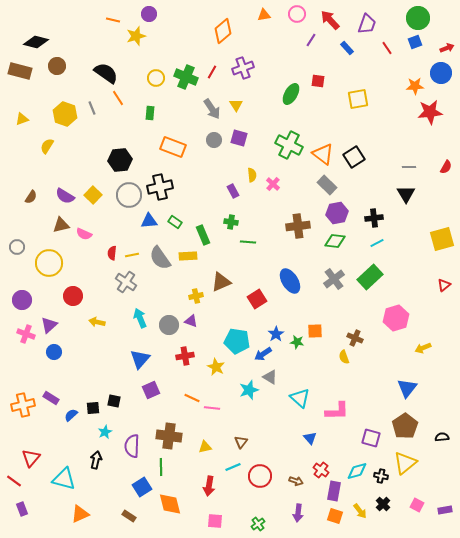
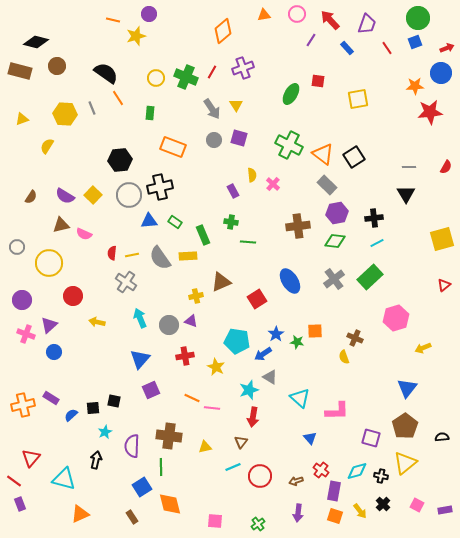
yellow hexagon at (65, 114): rotated 15 degrees counterclockwise
brown arrow at (296, 481): rotated 144 degrees clockwise
red arrow at (209, 486): moved 44 px right, 69 px up
purple rectangle at (22, 509): moved 2 px left, 5 px up
brown rectangle at (129, 516): moved 3 px right, 1 px down; rotated 24 degrees clockwise
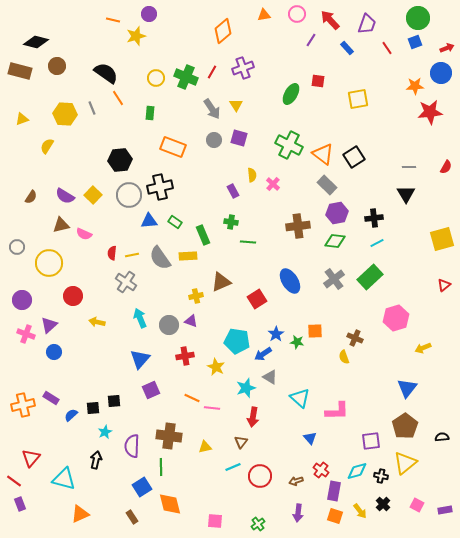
cyan star at (249, 390): moved 3 px left, 2 px up
black square at (114, 401): rotated 16 degrees counterclockwise
purple square at (371, 438): moved 3 px down; rotated 24 degrees counterclockwise
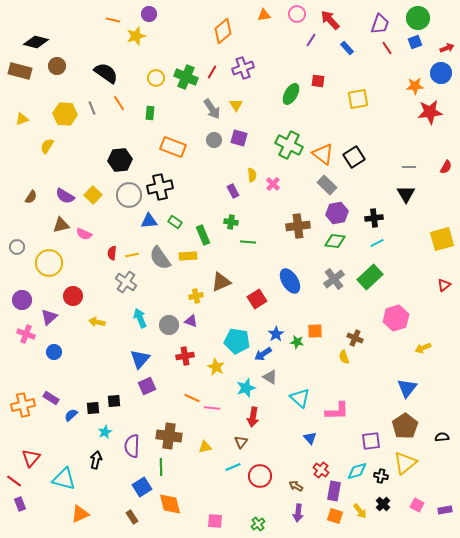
purple trapezoid at (367, 24): moved 13 px right
orange line at (118, 98): moved 1 px right, 5 px down
purple triangle at (49, 325): moved 8 px up
purple square at (151, 390): moved 4 px left, 4 px up
brown arrow at (296, 481): moved 5 px down; rotated 48 degrees clockwise
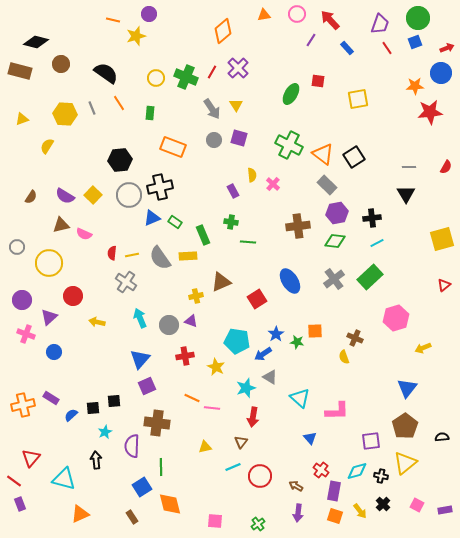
brown circle at (57, 66): moved 4 px right, 2 px up
purple cross at (243, 68): moved 5 px left; rotated 25 degrees counterclockwise
black cross at (374, 218): moved 2 px left
blue triangle at (149, 221): moved 3 px right, 3 px up; rotated 18 degrees counterclockwise
brown cross at (169, 436): moved 12 px left, 13 px up
black arrow at (96, 460): rotated 18 degrees counterclockwise
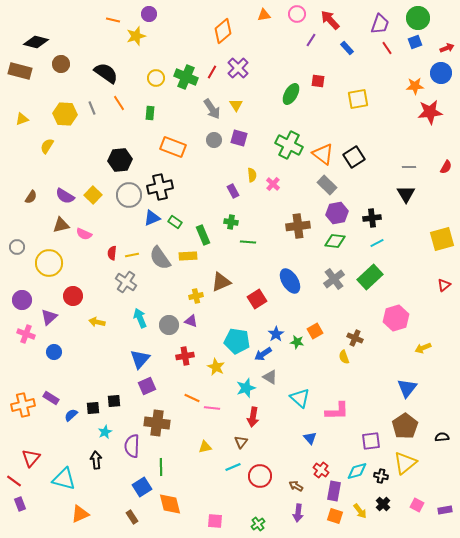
orange square at (315, 331): rotated 28 degrees counterclockwise
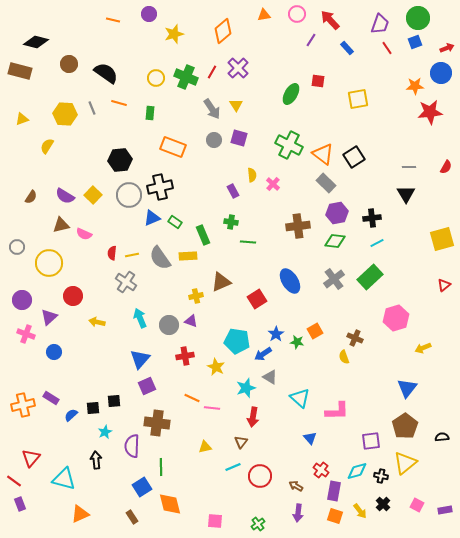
yellow star at (136, 36): moved 38 px right, 2 px up
brown circle at (61, 64): moved 8 px right
orange line at (119, 103): rotated 42 degrees counterclockwise
gray rectangle at (327, 185): moved 1 px left, 2 px up
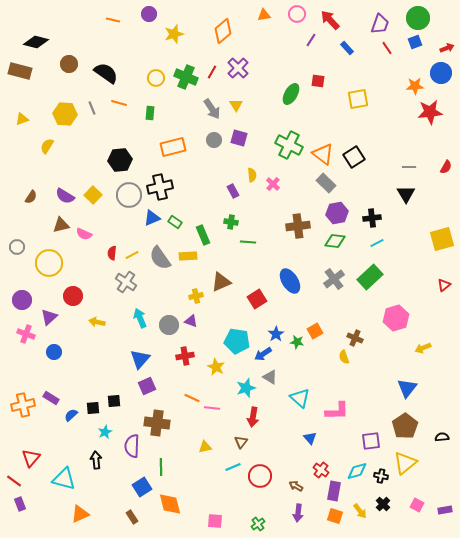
orange rectangle at (173, 147): rotated 35 degrees counterclockwise
yellow line at (132, 255): rotated 16 degrees counterclockwise
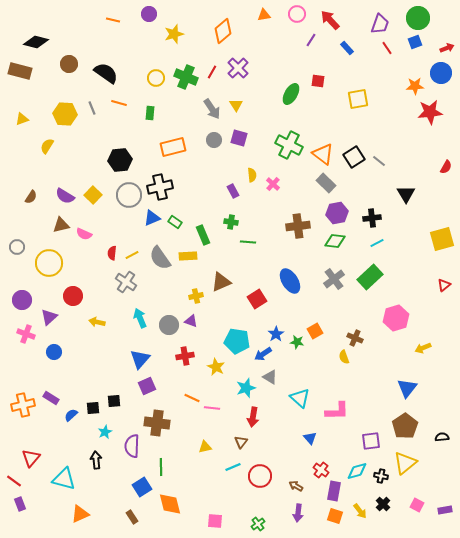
gray line at (409, 167): moved 30 px left, 6 px up; rotated 40 degrees clockwise
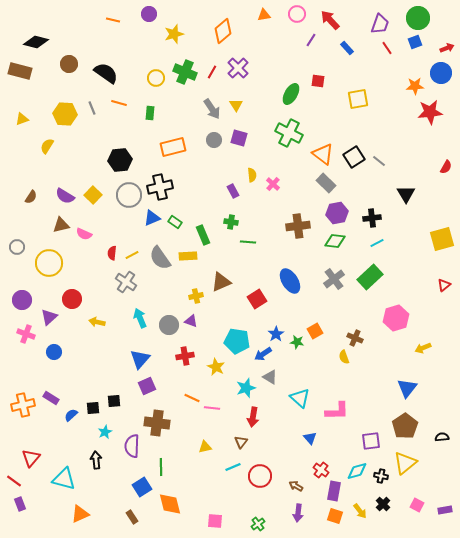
green cross at (186, 77): moved 1 px left, 5 px up
green cross at (289, 145): moved 12 px up
red circle at (73, 296): moved 1 px left, 3 px down
